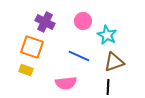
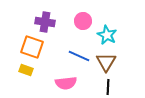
purple cross: rotated 18 degrees counterclockwise
brown triangle: moved 8 px left; rotated 40 degrees counterclockwise
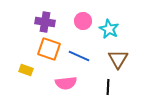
cyan star: moved 2 px right, 6 px up
orange square: moved 17 px right, 2 px down
brown triangle: moved 12 px right, 3 px up
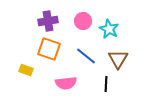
purple cross: moved 3 px right, 1 px up; rotated 18 degrees counterclockwise
blue line: moved 7 px right; rotated 15 degrees clockwise
black line: moved 2 px left, 3 px up
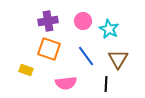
blue line: rotated 15 degrees clockwise
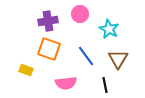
pink circle: moved 3 px left, 7 px up
black line: moved 1 px left, 1 px down; rotated 14 degrees counterclockwise
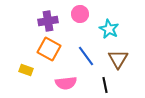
orange square: rotated 10 degrees clockwise
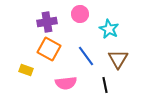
purple cross: moved 1 px left, 1 px down
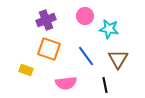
pink circle: moved 5 px right, 2 px down
purple cross: moved 1 px left, 2 px up; rotated 12 degrees counterclockwise
cyan star: rotated 18 degrees counterclockwise
orange square: rotated 10 degrees counterclockwise
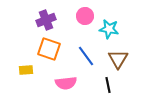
yellow rectangle: rotated 24 degrees counterclockwise
black line: moved 3 px right
